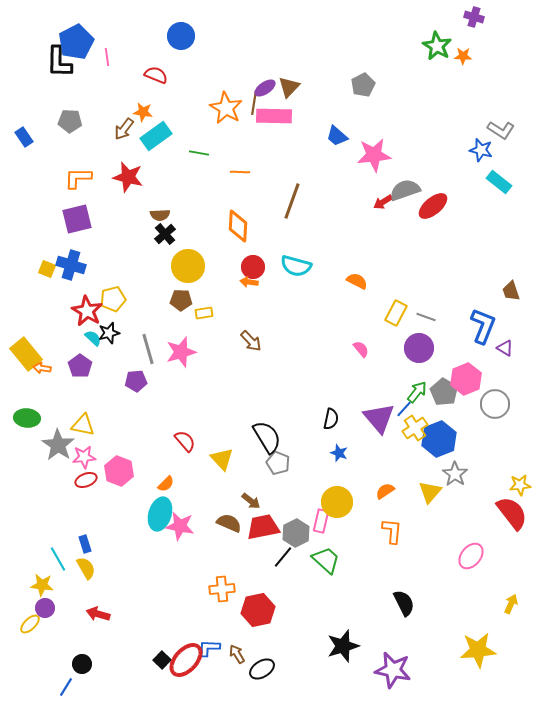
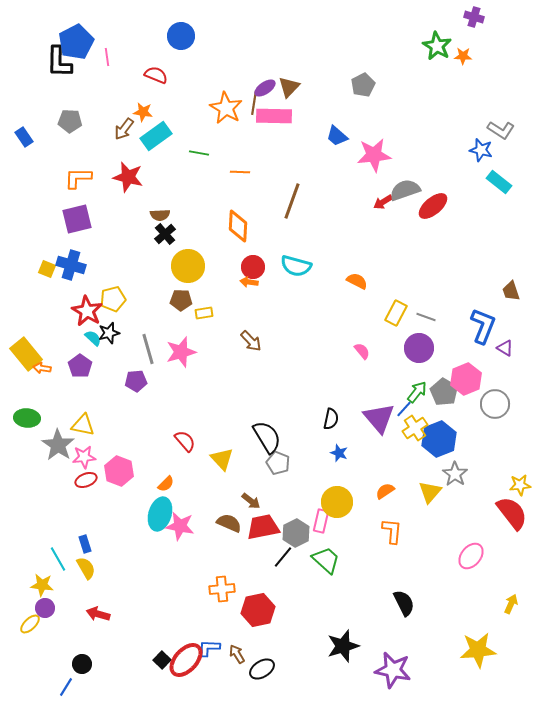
pink semicircle at (361, 349): moved 1 px right, 2 px down
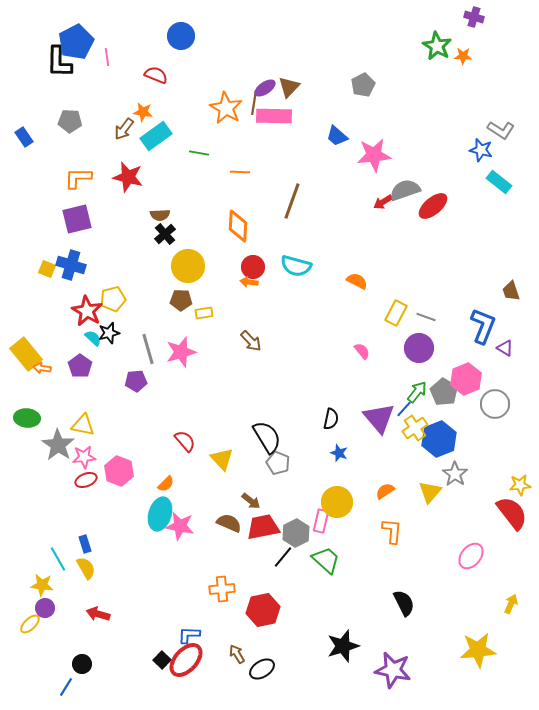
red hexagon at (258, 610): moved 5 px right
blue L-shape at (209, 648): moved 20 px left, 13 px up
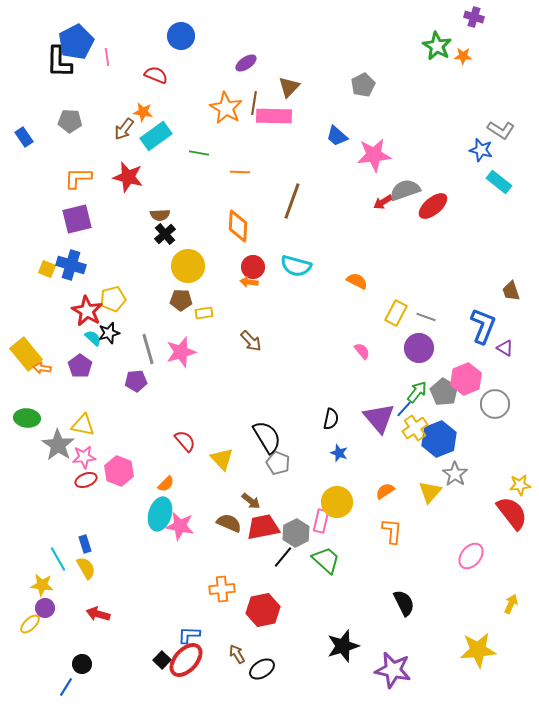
purple ellipse at (265, 88): moved 19 px left, 25 px up
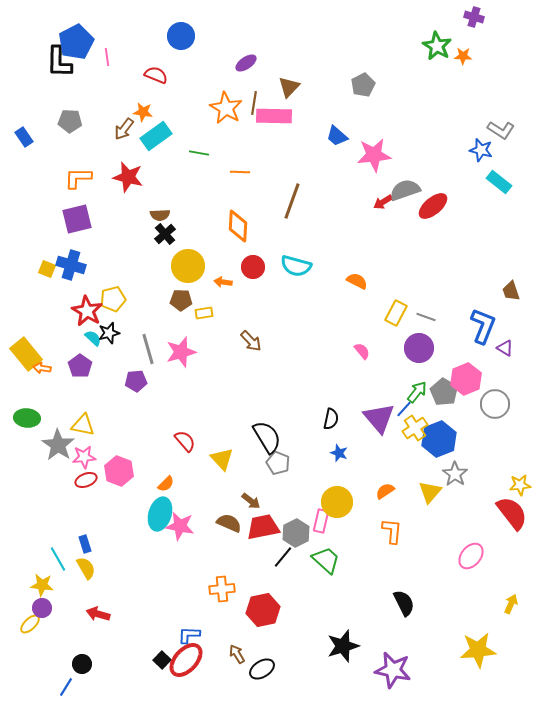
orange arrow at (249, 282): moved 26 px left
purple circle at (45, 608): moved 3 px left
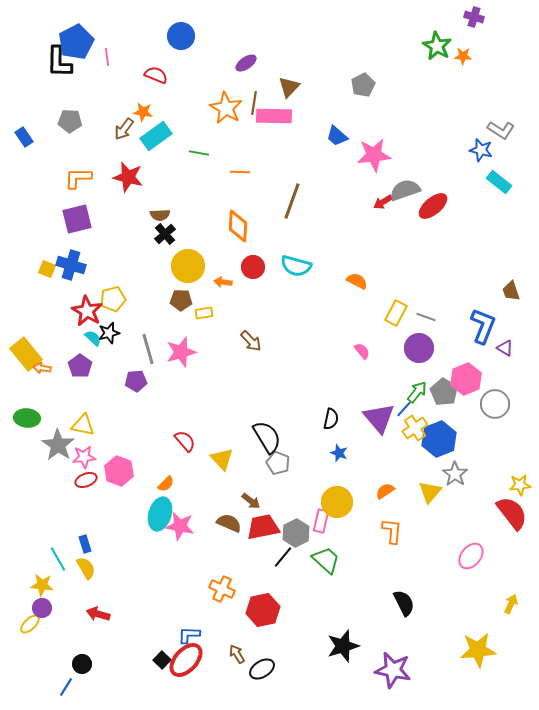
orange cross at (222, 589): rotated 30 degrees clockwise
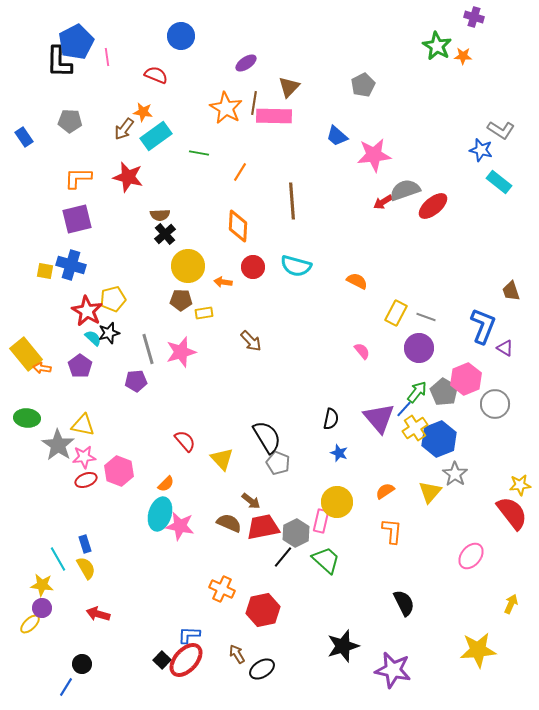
orange line at (240, 172): rotated 60 degrees counterclockwise
brown line at (292, 201): rotated 24 degrees counterclockwise
yellow square at (47, 269): moved 2 px left, 2 px down; rotated 12 degrees counterclockwise
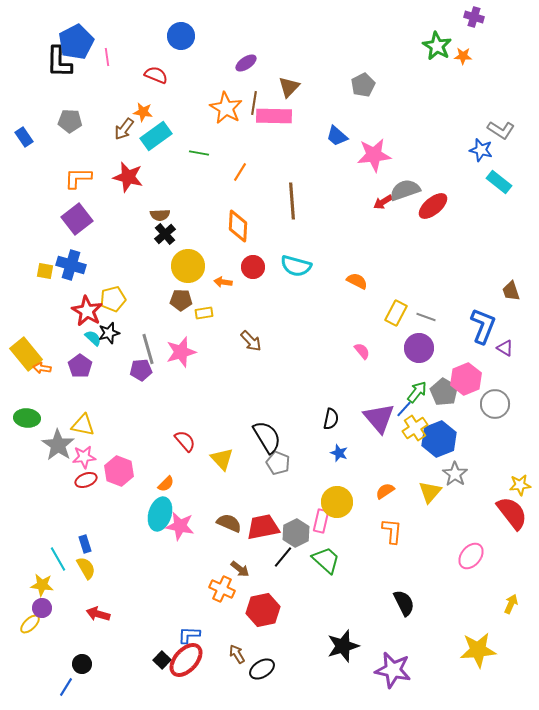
purple square at (77, 219): rotated 24 degrees counterclockwise
purple pentagon at (136, 381): moved 5 px right, 11 px up
brown arrow at (251, 501): moved 11 px left, 68 px down
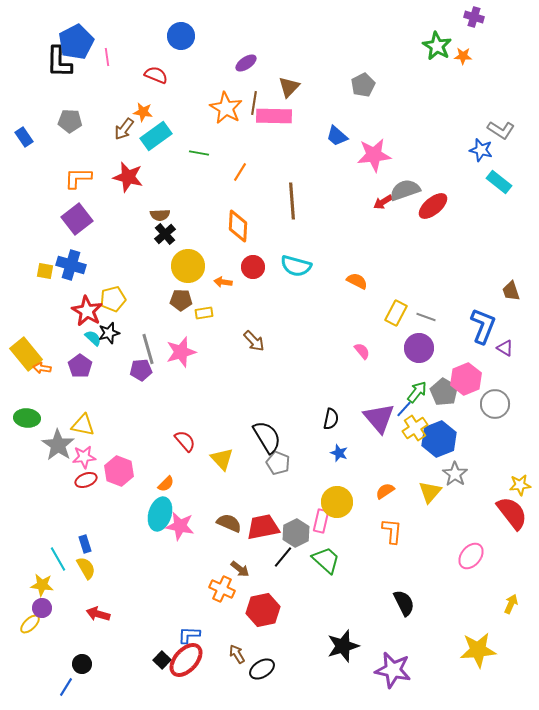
brown arrow at (251, 341): moved 3 px right
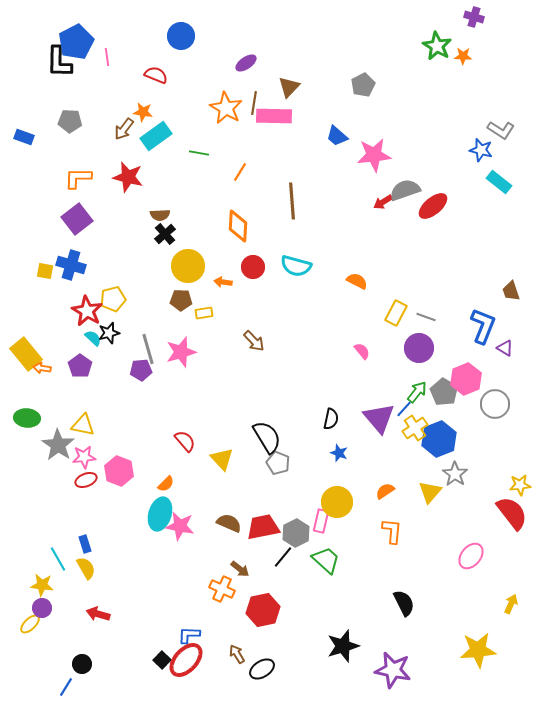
blue rectangle at (24, 137): rotated 36 degrees counterclockwise
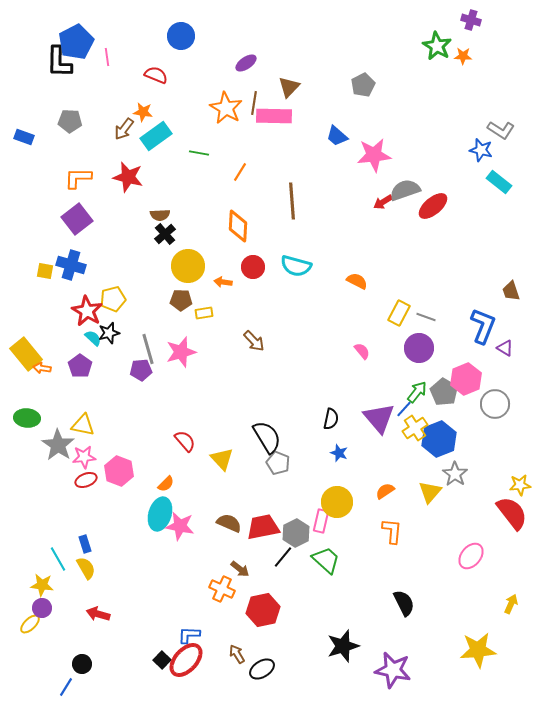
purple cross at (474, 17): moved 3 px left, 3 px down
yellow rectangle at (396, 313): moved 3 px right
